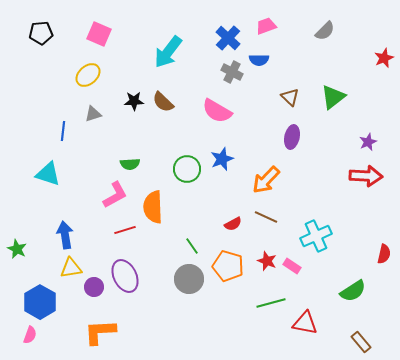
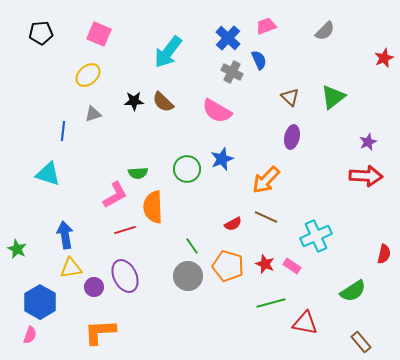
blue semicircle at (259, 60): rotated 114 degrees counterclockwise
green semicircle at (130, 164): moved 8 px right, 9 px down
red star at (267, 261): moved 2 px left, 3 px down
gray circle at (189, 279): moved 1 px left, 3 px up
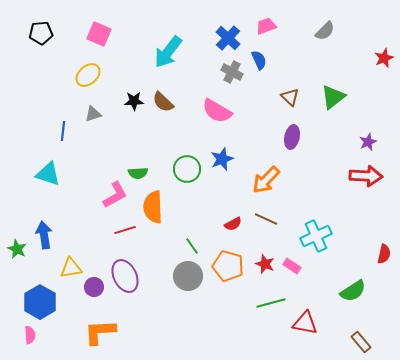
brown line at (266, 217): moved 2 px down
blue arrow at (65, 235): moved 21 px left
pink semicircle at (30, 335): rotated 24 degrees counterclockwise
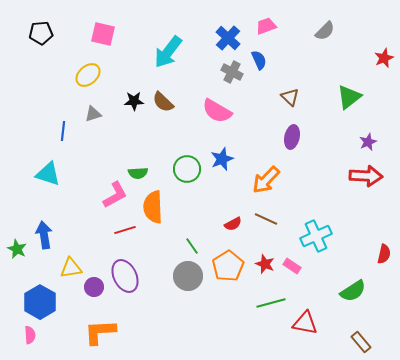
pink square at (99, 34): moved 4 px right; rotated 10 degrees counterclockwise
green triangle at (333, 97): moved 16 px right
orange pentagon at (228, 266): rotated 24 degrees clockwise
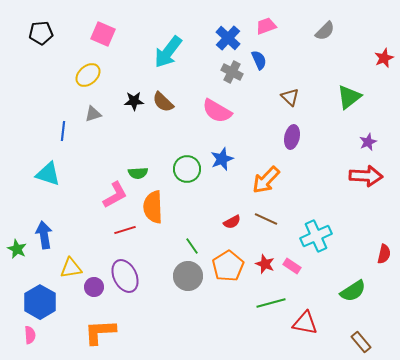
pink square at (103, 34): rotated 10 degrees clockwise
red semicircle at (233, 224): moved 1 px left, 2 px up
